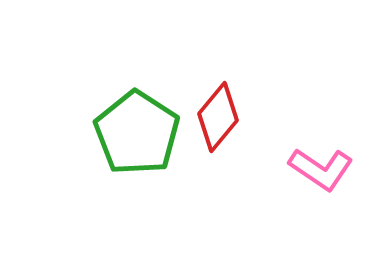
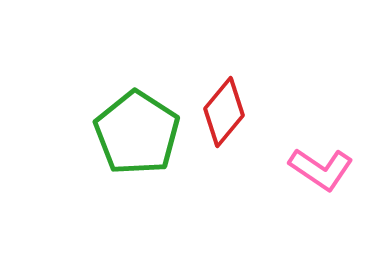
red diamond: moved 6 px right, 5 px up
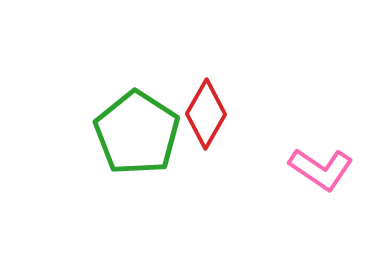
red diamond: moved 18 px left, 2 px down; rotated 10 degrees counterclockwise
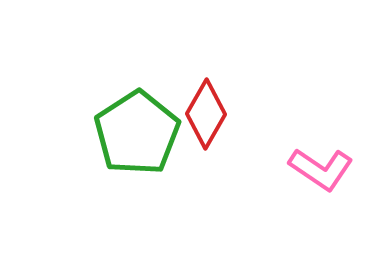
green pentagon: rotated 6 degrees clockwise
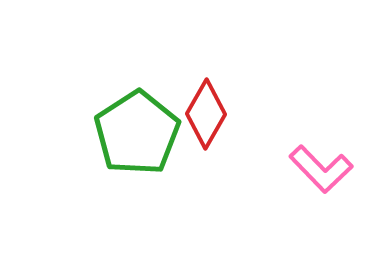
pink L-shape: rotated 12 degrees clockwise
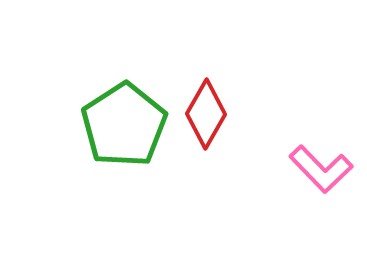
green pentagon: moved 13 px left, 8 px up
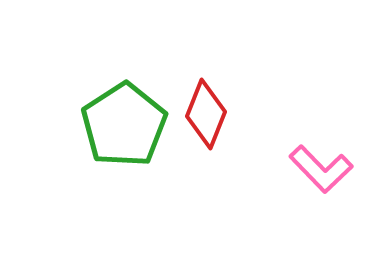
red diamond: rotated 8 degrees counterclockwise
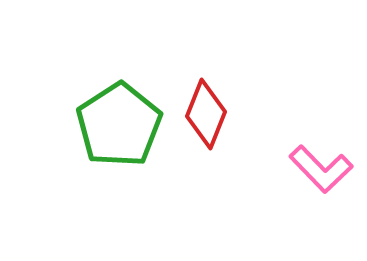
green pentagon: moved 5 px left
